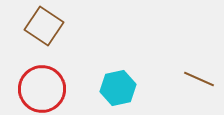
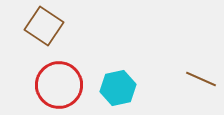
brown line: moved 2 px right
red circle: moved 17 px right, 4 px up
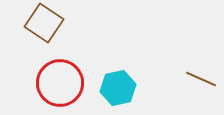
brown square: moved 3 px up
red circle: moved 1 px right, 2 px up
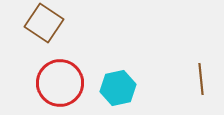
brown line: rotated 60 degrees clockwise
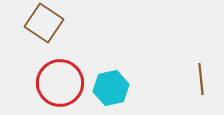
cyan hexagon: moved 7 px left
